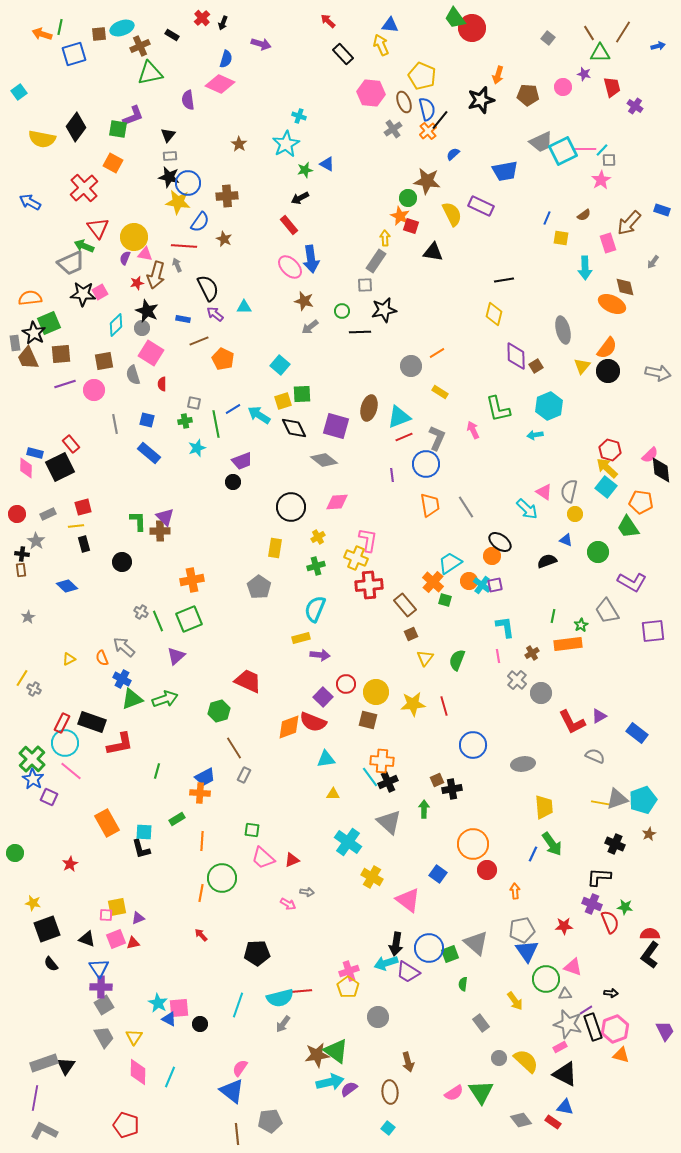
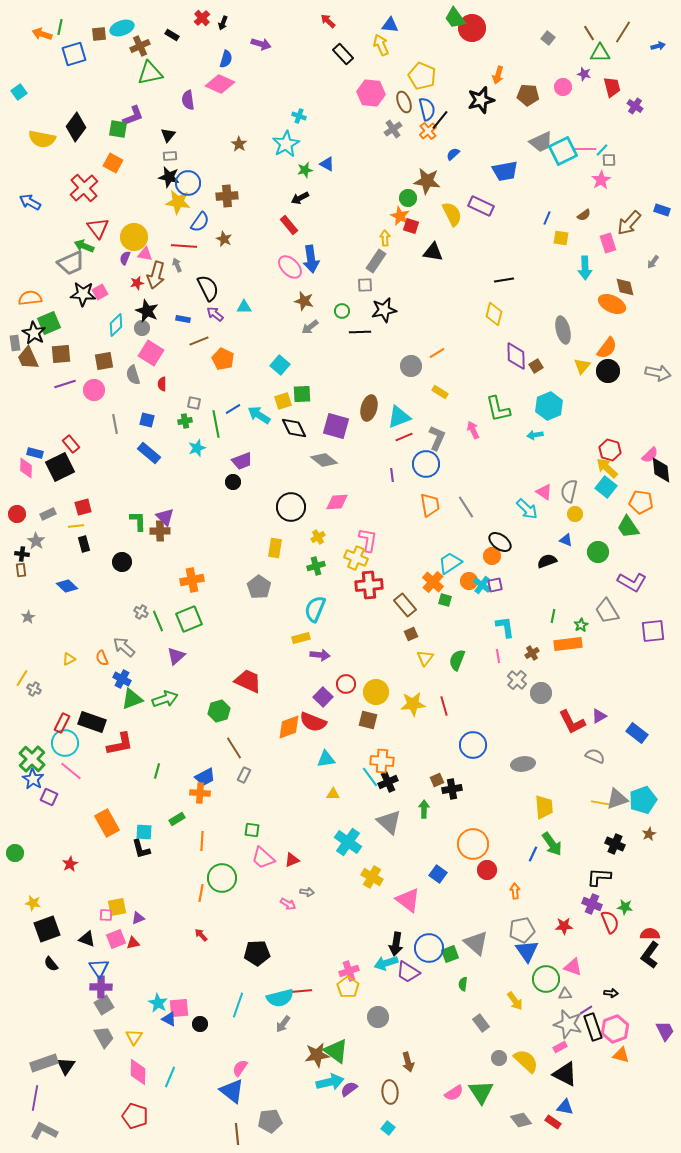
red pentagon at (126, 1125): moved 9 px right, 9 px up
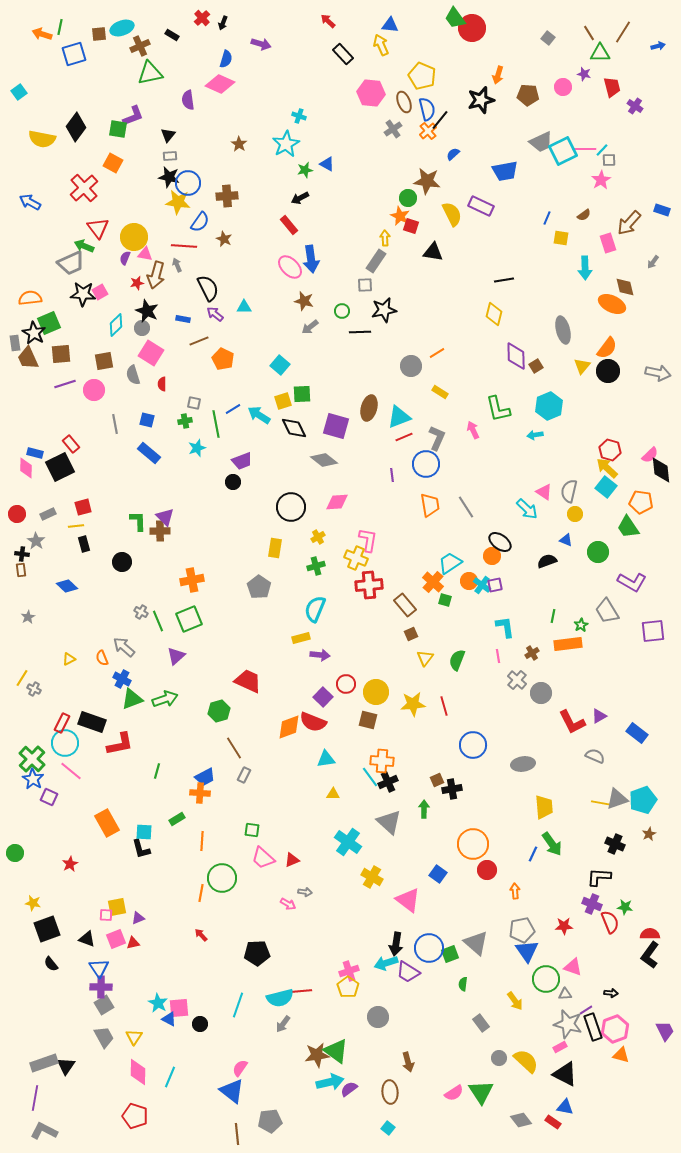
gray arrow at (307, 892): moved 2 px left
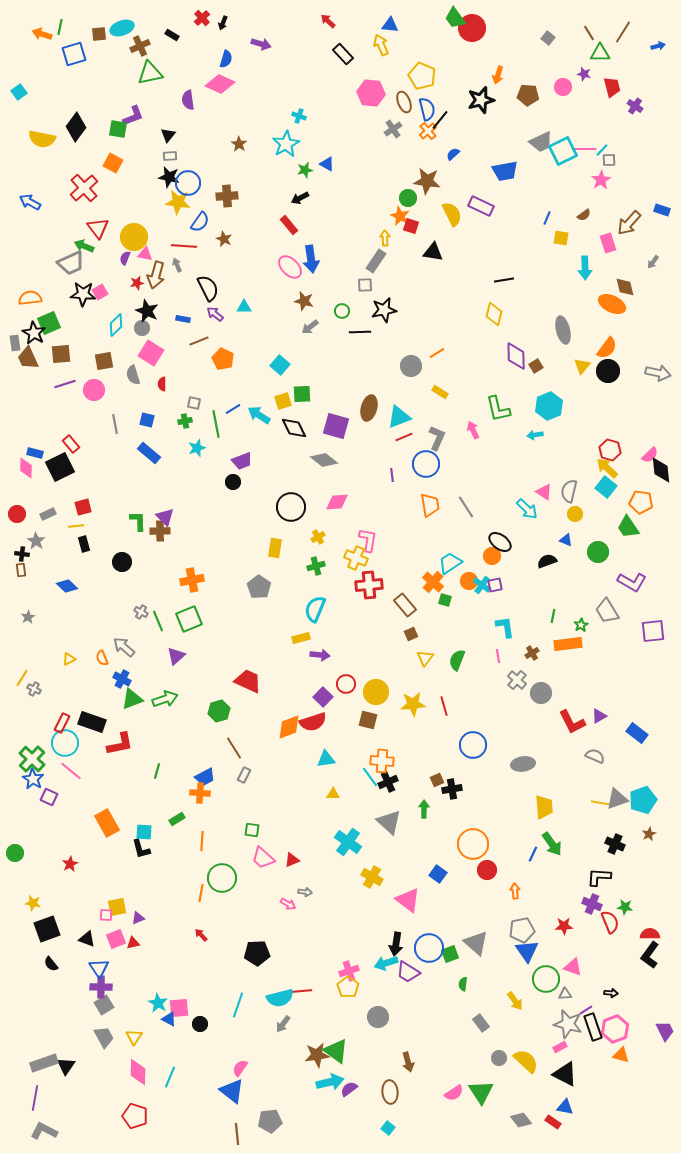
red semicircle at (313, 722): rotated 40 degrees counterclockwise
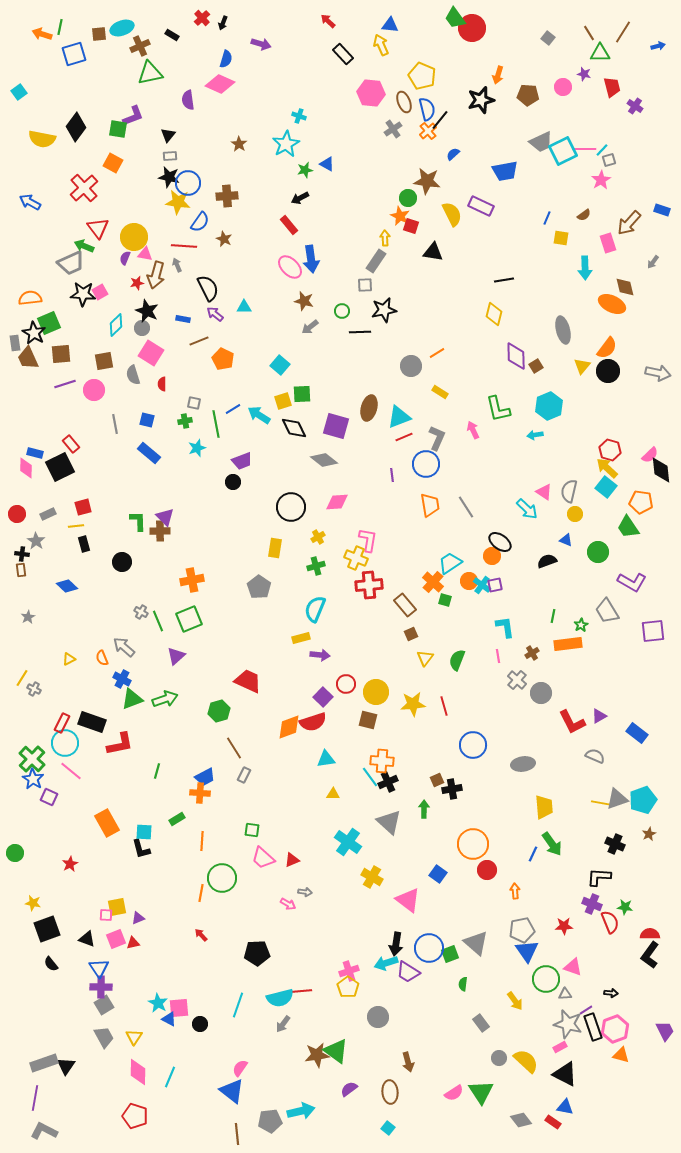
gray square at (609, 160): rotated 16 degrees counterclockwise
cyan arrow at (330, 1082): moved 29 px left, 29 px down
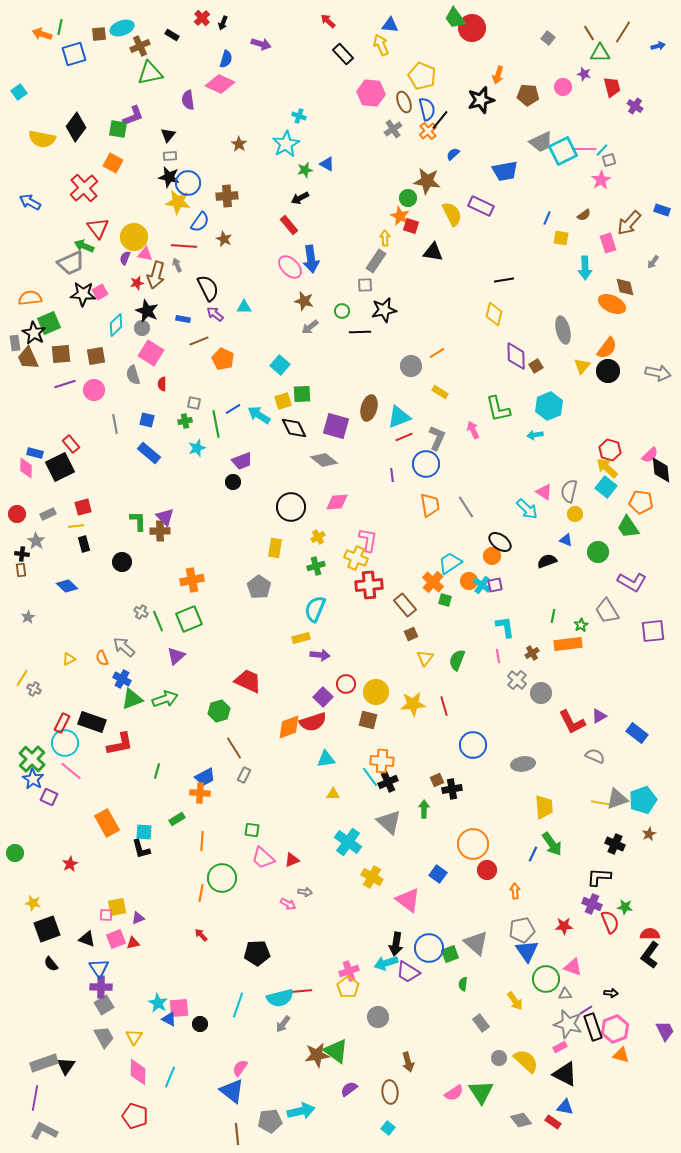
brown square at (104, 361): moved 8 px left, 5 px up
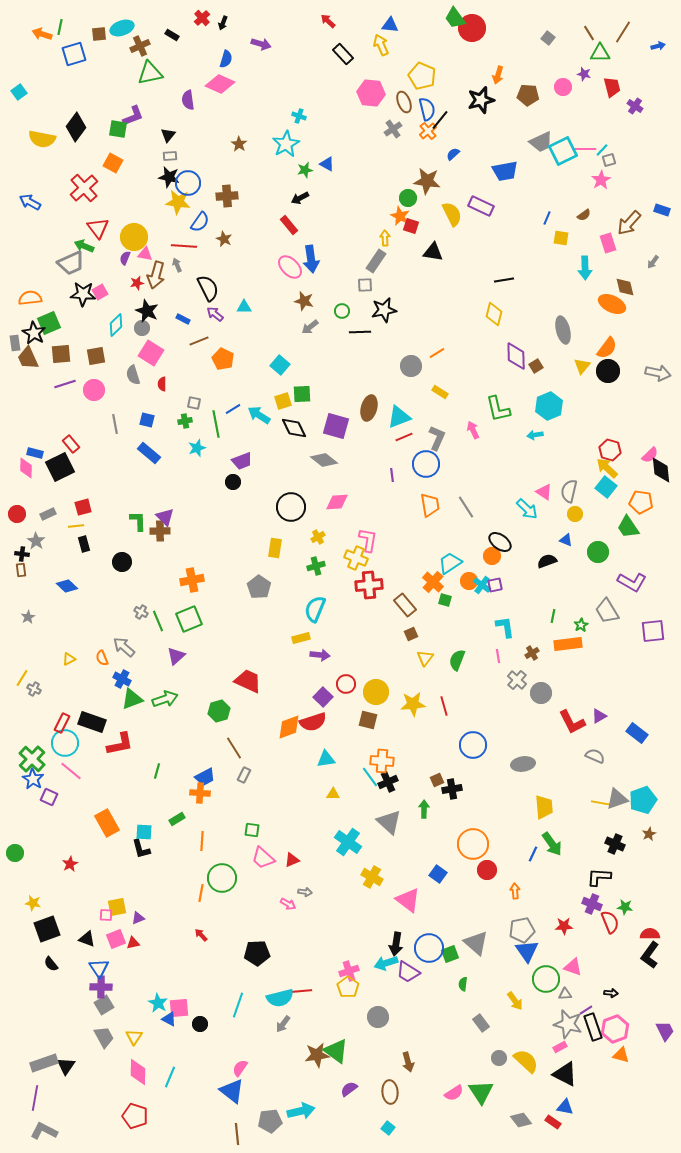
blue rectangle at (183, 319): rotated 16 degrees clockwise
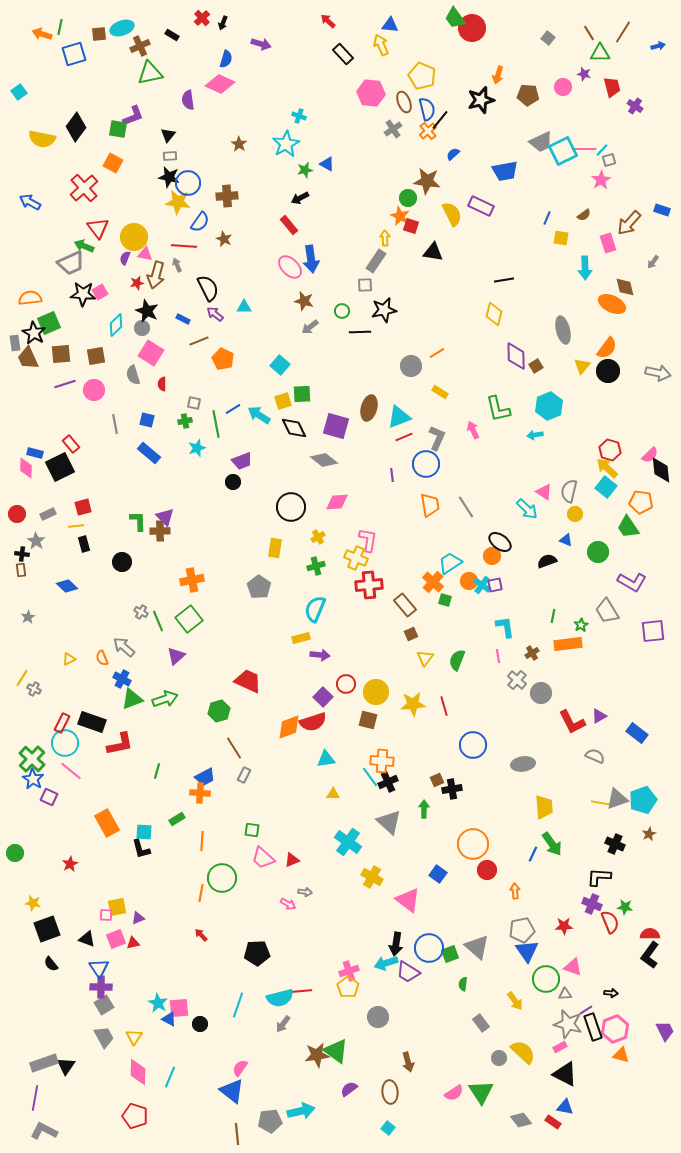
green square at (189, 619): rotated 16 degrees counterclockwise
gray triangle at (476, 943): moved 1 px right, 4 px down
yellow semicircle at (526, 1061): moved 3 px left, 9 px up
